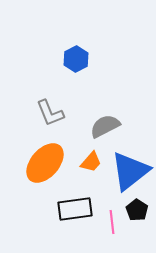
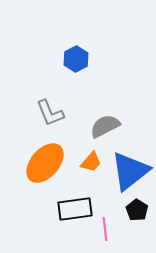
pink line: moved 7 px left, 7 px down
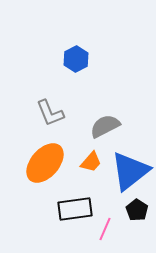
pink line: rotated 30 degrees clockwise
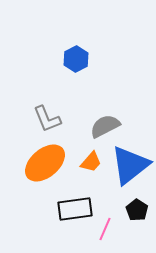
gray L-shape: moved 3 px left, 6 px down
orange ellipse: rotated 9 degrees clockwise
blue triangle: moved 6 px up
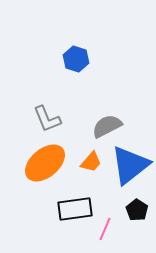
blue hexagon: rotated 15 degrees counterclockwise
gray semicircle: moved 2 px right
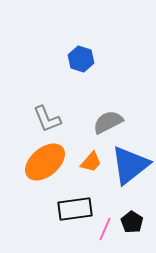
blue hexagon: moved 5 px right
gray semicircle: moved 1 px right, 4 px up
orange ellipse: moved 1 px up
black pentagon: moved 5 px left, 12 px down
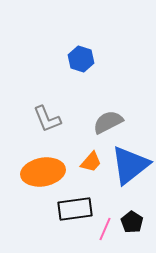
orange ellipse: moved 2 px left, 10 px down; rotated 30 degrees clockwise
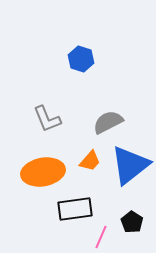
orange trapezoid: moved 1 px left, 1 px up
pink line: moved 4 px left, 8 px down
